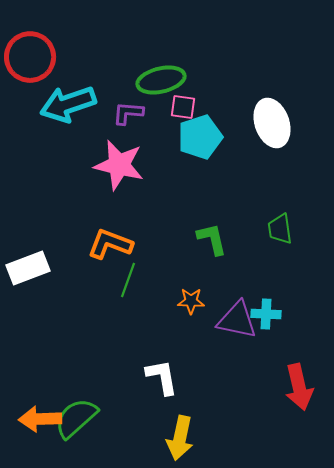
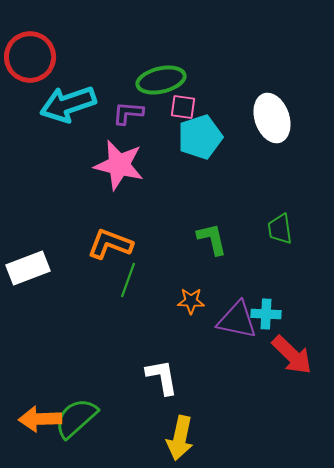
white ellipse: moved 5 px up
red arrow: moved 7 px left, 32 px up; rotated 33 degrees counterclockwise
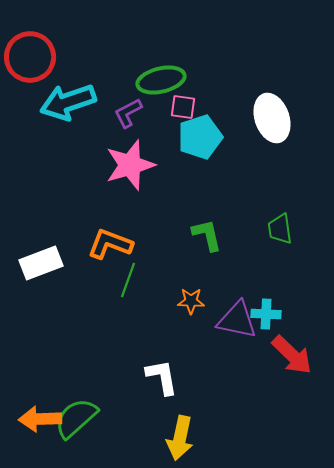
cyan arrow: moved 2 px up
purple L-shape: rotated 32 degrees counterclockwise
pink star: moved 11 px right; rotated 30 degrees counterclockwise
green L-shape: moved 5 px left, 4 px up
white rectangle: moved 13 px right, 5 px up
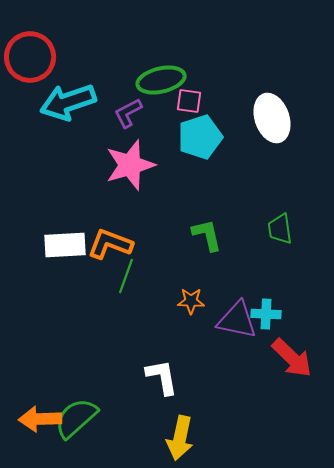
pink square: moved 6 px right, 6 px up
white rectangle: moved 24 px right, 18 px up; rotated 18 degrees clockwise
green line: moved 2 px left, 4 px up
red arrow: moved 3 px down
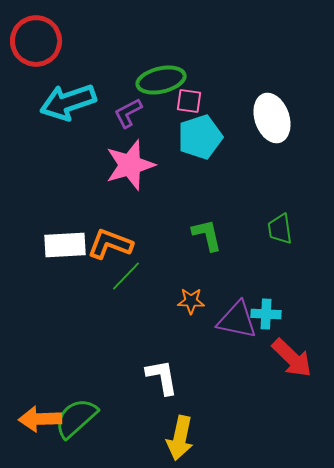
red circle: moved 6 px right, 16 px up
green line: rotated 24 degrees clockwise
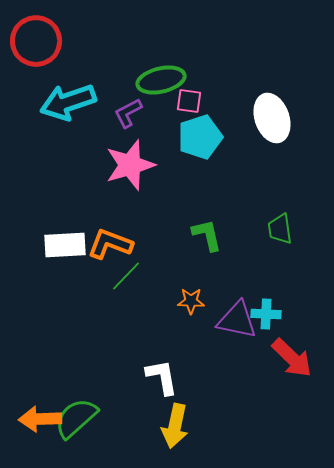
yellow arrow: moved 5 px left, 12 px up
